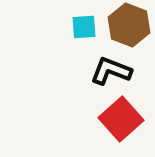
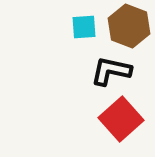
brown hexagon: moved 1 px down
black L-shape: rotated 9 degrees counterclockwise
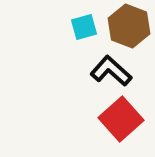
cyan square: rotated 12 degrees counterclockwise
black L-shape: rotated 30 degrees clockwise
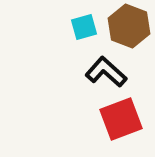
black L-shape: moved 5 px left, 1 px down
red square: rotated 21 degrees clockwise
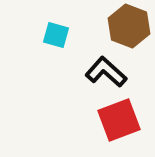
cyan square: moved 28 px left, 8 px down; rotated 32 degrees clockwise
red square: moved 2 px left, 1 px down
